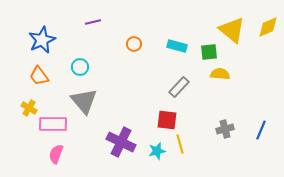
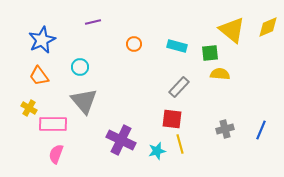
green square: moved 1 px right, 1 px down
red square: moved 5 px right, 1 px up
purple cross: moved 2 px up
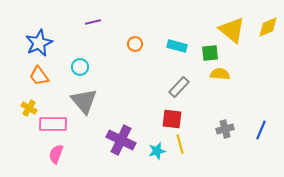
blue star: moved 3 px left, 3 px down
orange circle: moved 1 px right
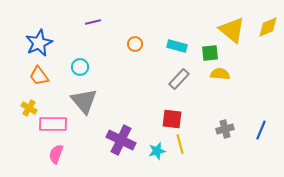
gray rectangle: moved 8 px up
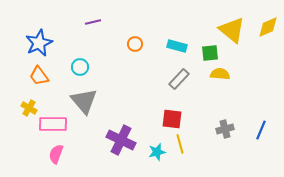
cyan star: moved 1 px down
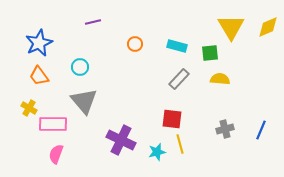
yellow triangle: moved 1 px left, 3 px up; rotated 20 degrees clockwise
yellow semicircle: moved 5 px down
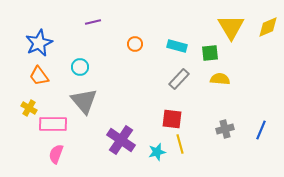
purple cross: rotated 8 degrees clockwise
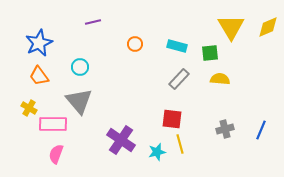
gray triangle: moved 5 px left
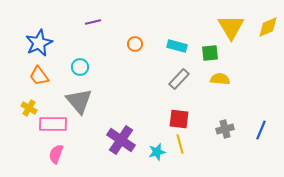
red square: moved 7 px right
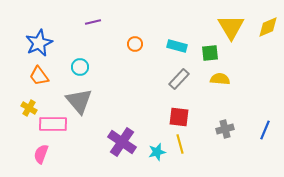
red square: moved 2 px up
blue line: moved 4 px right
purple cross: moved 1 px right, 2 px down
pink semicircle: moved 15 px left
